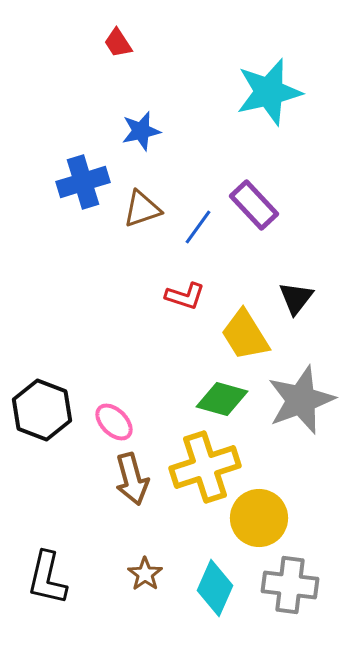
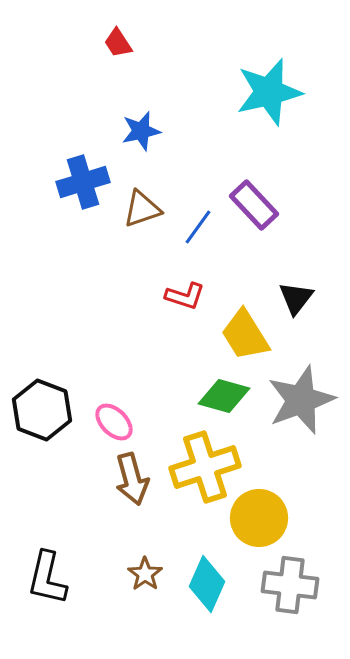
green diamond: moved 2 px right, 3 px up
cyan diamond: moved 8 px left, 4 px up
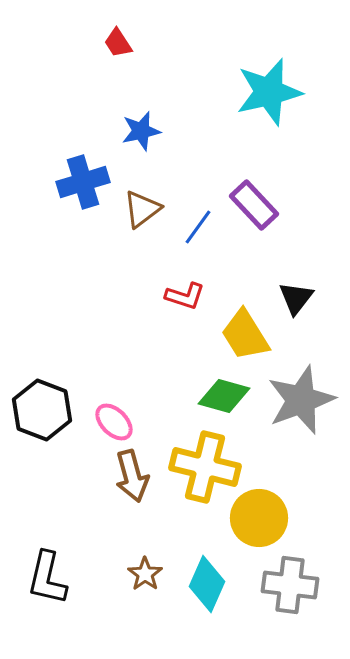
brown triangle: rotated 18 degrees counterclockwise
yellow cross: rotated 32 degrees clockwise
brown arrow: moved 3 px up
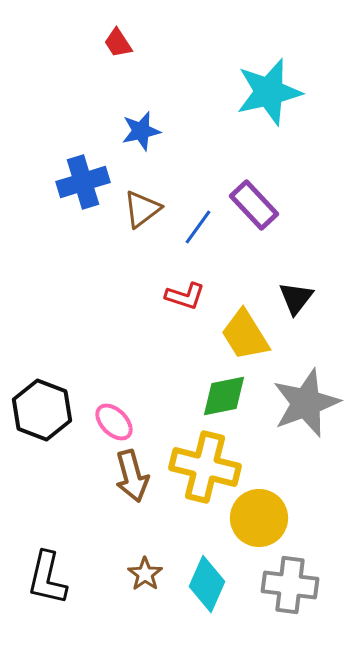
green diamond: rotated 27 degrees counterclockwise
gray star: moved 5 px right, 3 px down
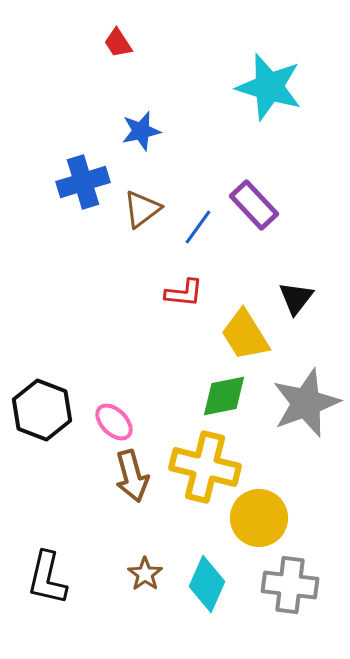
cyan star: moved 5 px up; rotated 30 degrees clockwise
red L-shape: moved 1 px left, 3 px up; rotated 12 degrees counterclockwise
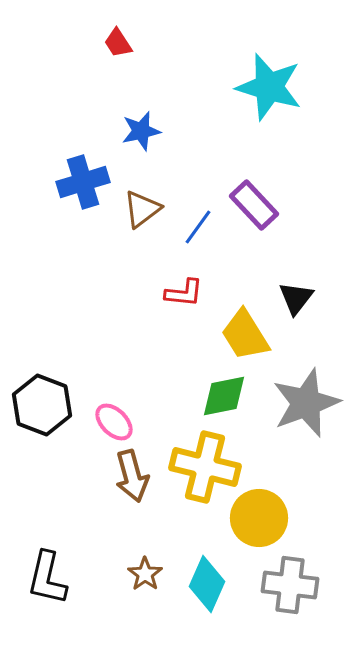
black hexagon: moved 5 px up
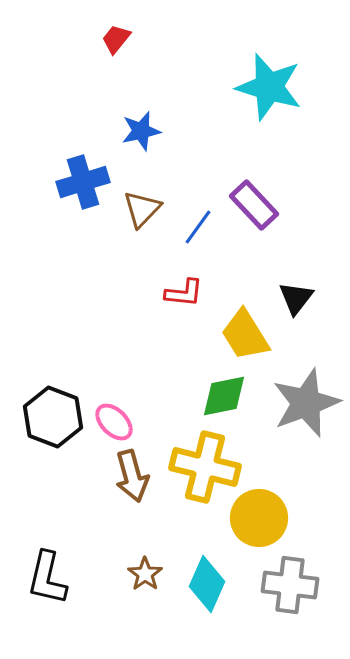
red trapezoid: moved 2 px left, 4 px up; rotated 72 degrees clockwise
brown triangle: rotated 9 degrees counterclockwise
black hexagon: moved 11 px right, 12 px down
